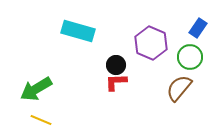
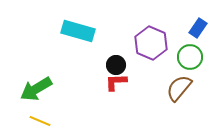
yellow line: moved 1 px left, 1 px down
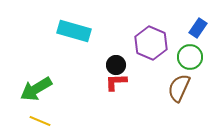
cyan rectangle: moved 4 px left
brown semicircle: rotated 16 degrees counterclockwise
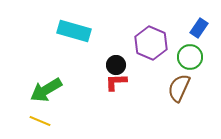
blue rectangle: moved 1 px right
green arrow: moved 10 px right, 1 px down
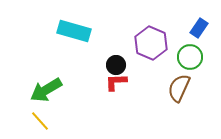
yellow line: rotated 25 degrees clockwise
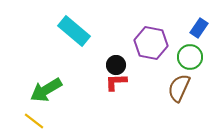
cyan rectangle: rotated 24 degrees clockwise
purple hexagon: rotated 12 degrees counterclockwise
yellow line: moved 6 px left; rotated 10 degrees counterclockwise
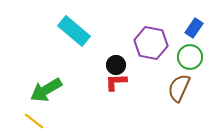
blue rectangle: moved 5 px left
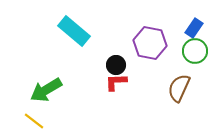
purple hexagon: moved 1 px left
green circle: moved 5 px right, 6 px up
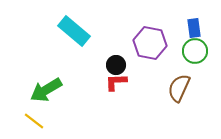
blue rectangle: rotated 42 degrees counterclockwise
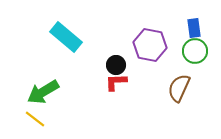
cyan rectangle: moved 8 px left, 6 px down
purple hexagon: moved 2 px down
green arrow: moved 3 px left, 2 px down
yellow line: moved 1 px right, 2 px up
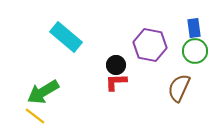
yellow line: moved 3 px up
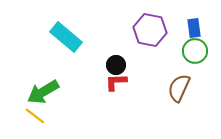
purple hexagon: moved 15 px up
